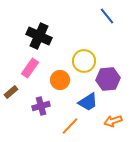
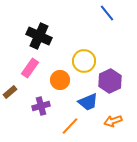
blue line: moved 3 px up
purple hexagon: moved 2 px right, 2 px down; rotated 20 degrees counterclockwise
brown rectangle: moved 1 px left
blue trapezoid: rotated 10 degrees clockwise
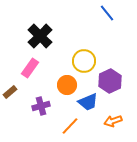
black cross: moved 1 px right; rotated 20 degrees clockwise
orange circle: moved 7 px right, 5 px down
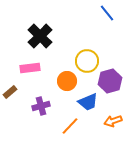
yellow circle: moved 3 px right
pink rectangle: rotated 48 degrees clockwise
purple hexagon: rotated 10 degrees clockwise
orange circle: moved 4 px up
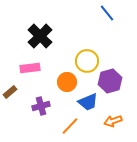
orange circle: moved 1 px down
